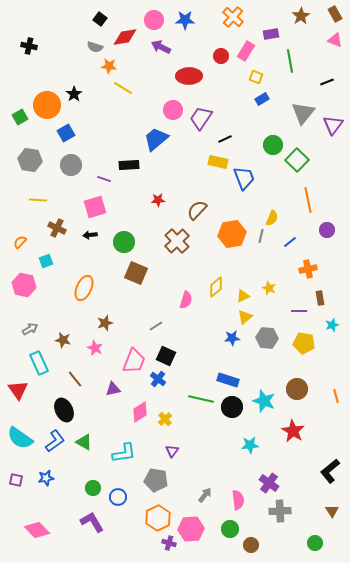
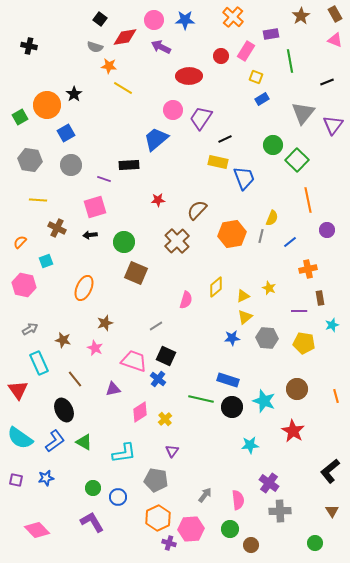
pink trapezoid at (134, 361): rotated 92 degrees counterclockwise
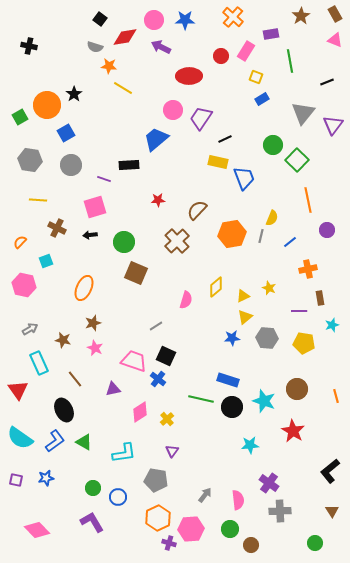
brown star at (105, 323): moved 12 px left
yellow cross at (165, 419): moved 2 px right
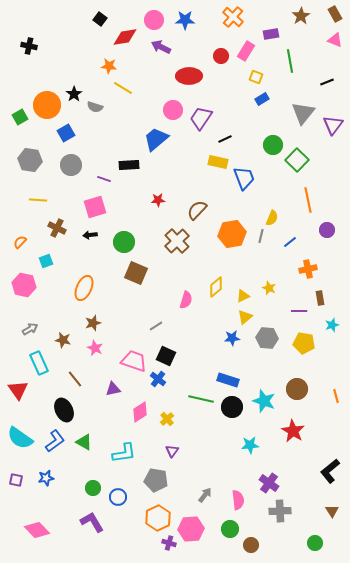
gray semicircle at (95, 47): moved 60 px down
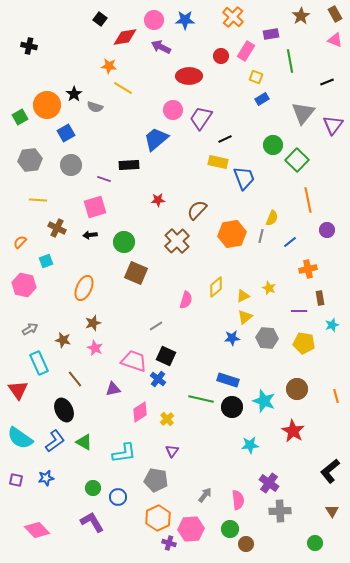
gray hexagon at (30, 160): rotated 15 degrees counterclockwise
brown circle at (251, 545): moved 5 px left, 1 px up
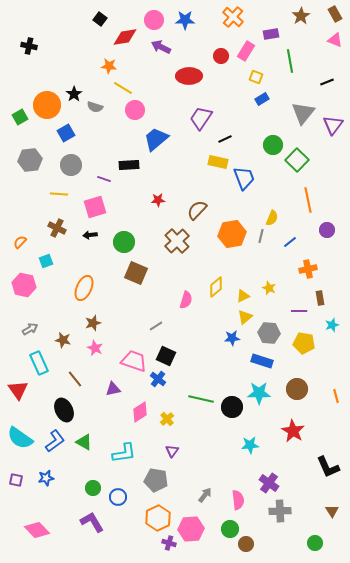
pink circle at (173, 110): moved 38 px left
yellow line at (38, 200): moved 21 px right, 6 px up
gray hexagon at (267, 338): moved 2 px right, 5 px up
blue rectangle at (228, 380): moved 34 px right, 19 px up
cyan star at (264, 401): moved 5 px left, 8 px up; rotated 20 degrees counterclockwise
black L-shape at (330, 471): moved 2 px left, 4 px up; rotated 75 degrees counterclockwise
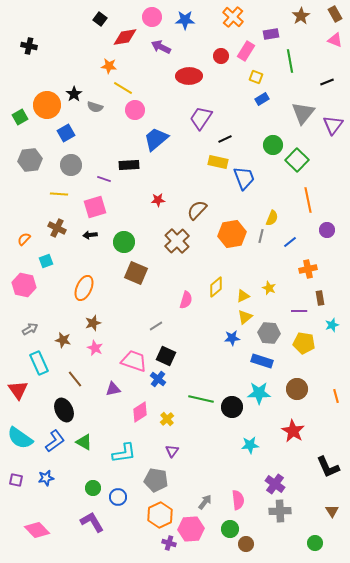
pink circle at (154, 20): moved 2 px left, 3 px up
orange semicircle at (20, 242): moved 4 px right, 3 px up
purple cross at (269, 483): moved 6 px right, 1 px down
gray arrow at (205, 495): moved 7 px down
orange hexagon at (158, 518): moved 2 px right, 3 px up
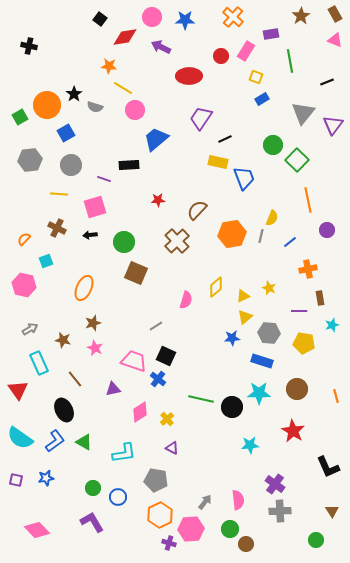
purple triangle at (172, 451): moved 3 px up; rotated 40 degrees counterclockwise
green circle at (315, 543): moved 1 px right, 3 px up
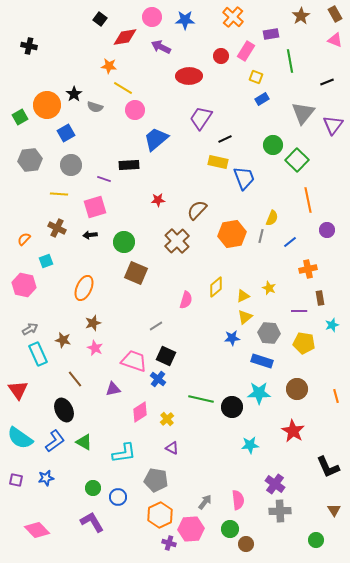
cyan rectangle at (39, 363): moved 1 px left, 9 px up
brown triangle at (332, 511): moved 2 px right, 1 px up
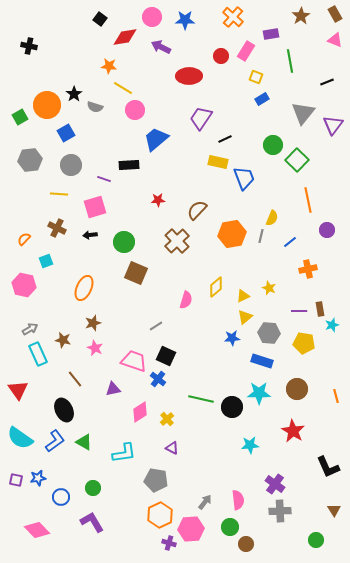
brown rectangle at (320, 298): moved 11 px down
blue star at (46, 478): moved 8 px left
blue circle at (118, 497): moved 57 px left
green circle at (230, 529): moved 2 px up
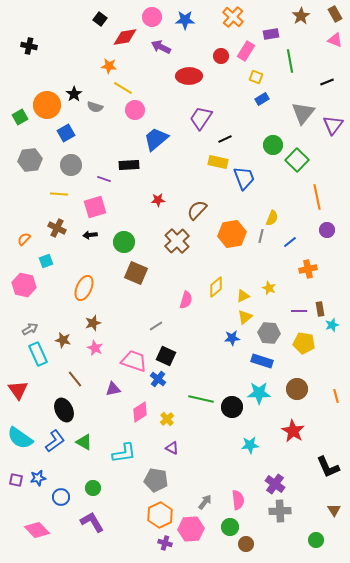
orange line at (308, 200): moved 9 px right, 3 px up
purple cross at (169, 543): moved 4 px left
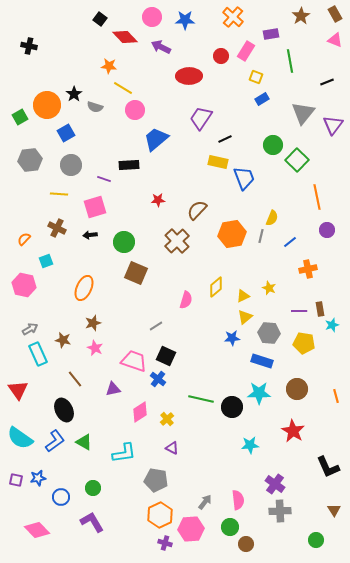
red diamond at (125, 37): rotated 55 degrees clockwise
